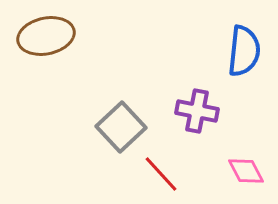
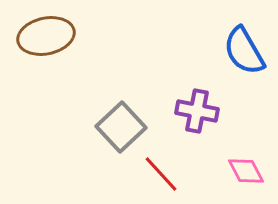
blue semicircle: rotated 144 degrees clockwise
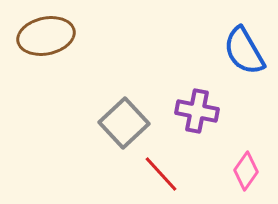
gray square: moved 3 px right, 4 px up
pink diamond: rotated 63 degrees clockwise
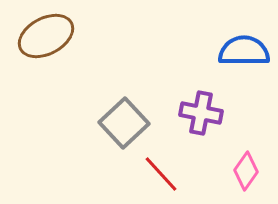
brown ellipse: rotated 16 degrees counterclockwise
blue semicircle: rotated 120 degrees clockwise
purple cross: moved 4 px right, 2 px down
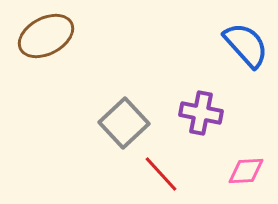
blue semicircle: moved 2 px right, 6 px up; rotated 48 degrees clockwise
pink diamond: rotated 51 degrees clockwise
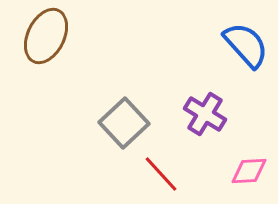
brown ellipse: rotated 36 degrees counterclockwise
purple cross: moved 4 px right, 1 px down; rotated 21 degrees clockwise
pink diamond: moved 3 px right
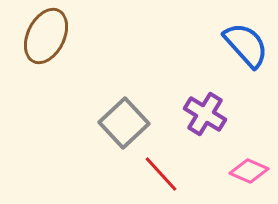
pink diamond: rotated 27 degrees clockwise
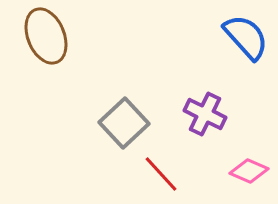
brown ellipse: rotated 48 degrees counterclockwise
blue semicircle: moved 8 px up
purple cross: rotated 6 degrees counterclockwise
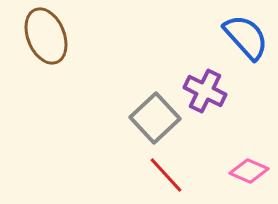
purple cross: moved 23 px up
gray square: moved 31 px right, 5 px up
red line: moved 5 px right, 1 px down
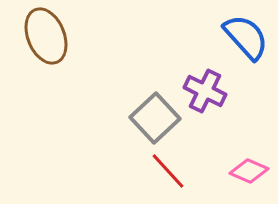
red line: moved 2 px right, 4 px up
